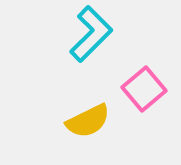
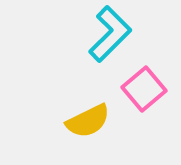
cyan L-shape: moved 19 px right
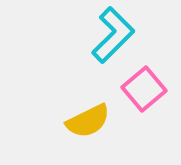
cyan L-shape: moved 3 px right, 1 px down
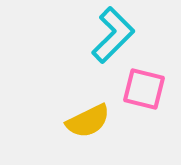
pink square: rotated 36 degrees counterclockwise
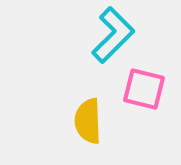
yellow semicircle: rotated 114 degrees clockwise
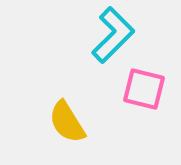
yellow semicircle: moved 21 px left, 1 px down; rotated 30 degrees counterclockwise
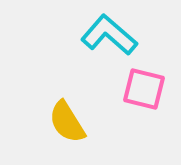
cyan L-shape: moved 4 px left; rotated 94 degrees counterclockwise
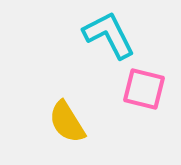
cyan L-shape: rotated 22 degrees clockwise
